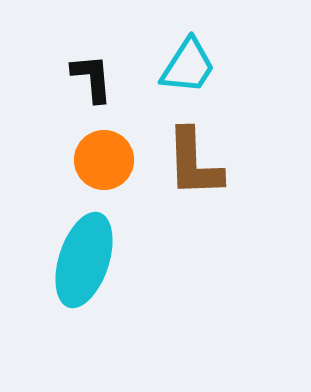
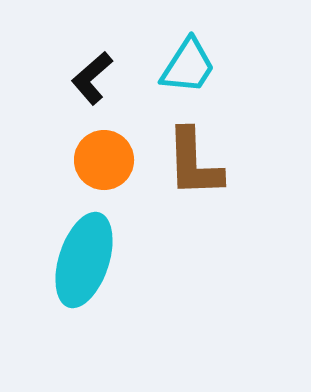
black L-shape: rotated 126 degrees counterclockwise
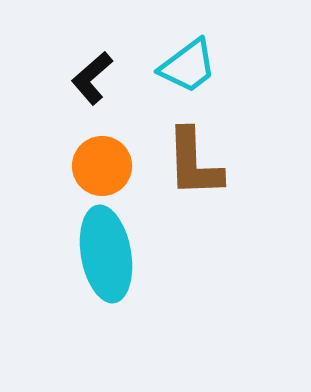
cyan trapezoid: rotated 20 degrees clockwise
orange circle: moved 2 px left, 6 px down
cyan ellipse: moved 22 px right, 6 px up; rotated 28 degrees counterclockwise
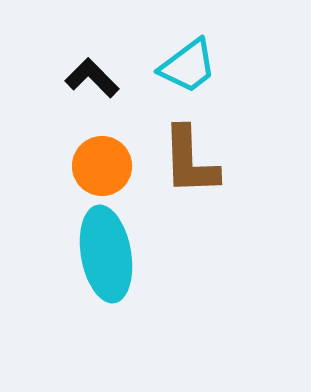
black L-shape: rotated 86 degrees clockwise
brown L-shape: moved 4 px left, 2 px up
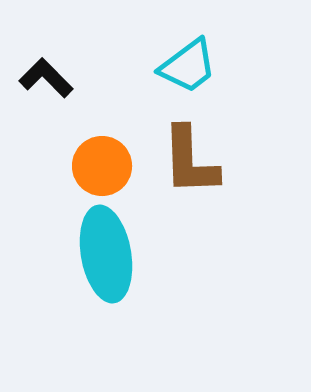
black L-shape: moved 46 px left
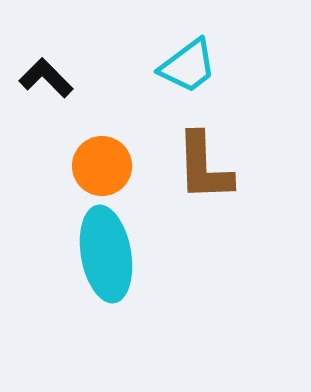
brown L-shape: moved 14 px right, 6 px down
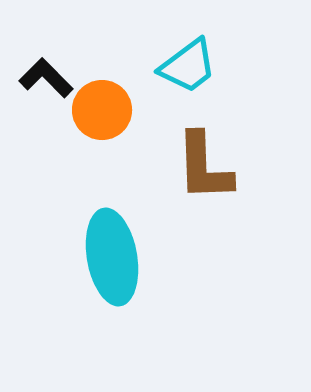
orange circle: moved 56 px up
cyan ellipse: moved 6 px right, 3 px down
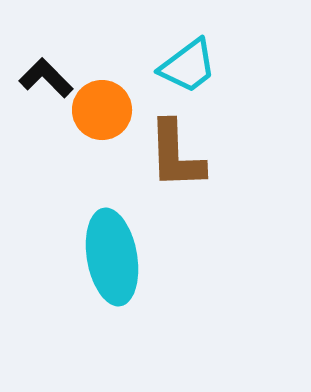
brown L-shape: moved 28 px left, 12 px up
